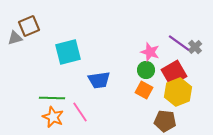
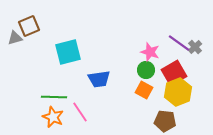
blue trapezoid: moved 1 px up
green line: moved 2 px right, 1 px up
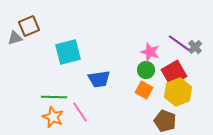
brown pentagon: rotated 15 degrees clockwise
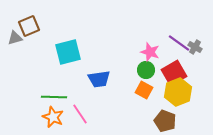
gray cross: rotated 16 degrees counterclockwise
pink line: moved 2 px down
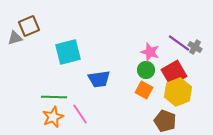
orange star: rotated 25 degrees clockwise
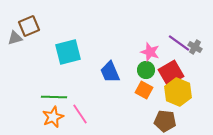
red square: moved 3 px left
blue trapezoid: moved 11 px right, 7 px up; rotated 75 degrees clockwise
yellow hexagon: rotated 16 degrees counterclockwise
brown pentagon: rotated 15 degrees counterclockwise
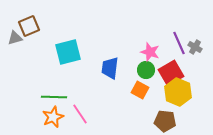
purple line: rotated 30 degrees clockwise
blue trapezoid: moved 4 px up; rotated 30 degrees clockwise
orange square: moved 4 px left
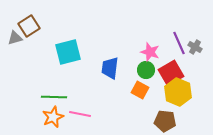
brown square: rotated 10 degrees counterclockwise
pink line: rotated 45 degrees counterclockwise
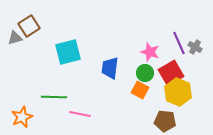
green circle: moved 1 px left, 3 px down
orange star: moved 31 px left
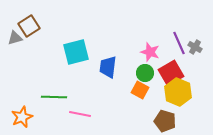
cyan square: moved 8 px right
blue trapezoid: moved 2 px left, 1 px up
brown pentagon: rotated 10 degrees clockwise
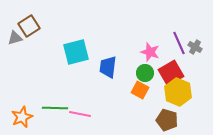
green line: moved 1 px right, 11 px down
brown pentagon: moved 2 px right, 1 px up
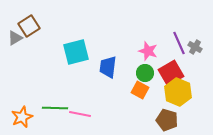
gray triangle: rotated 14 degrees counterclockwise
pink star: moved 2 px left, 1 px up
